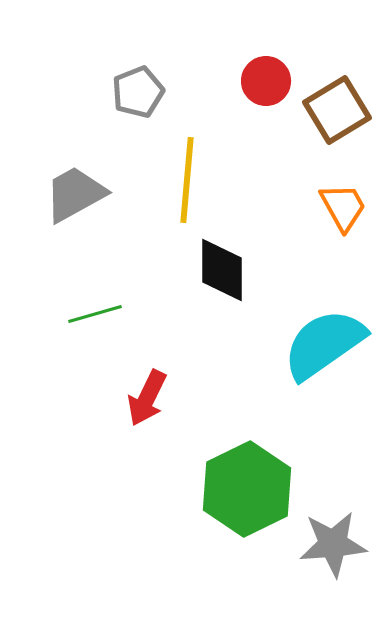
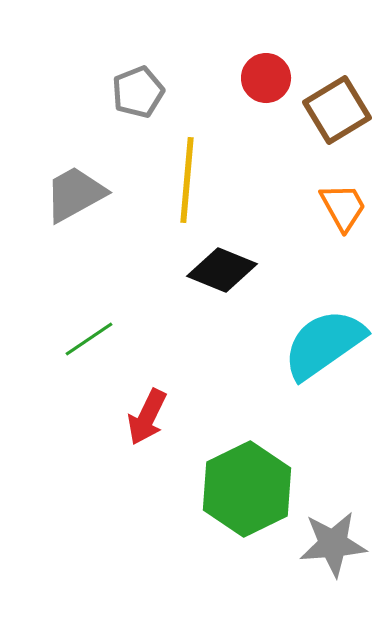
red circle: moved 3 px up
black diamond: rotated 68 degrees counterclockwise
green line: moved 6 px left, 25 px down; rotated 18 degrees counterclockwise
red arrow: moved 19 px down
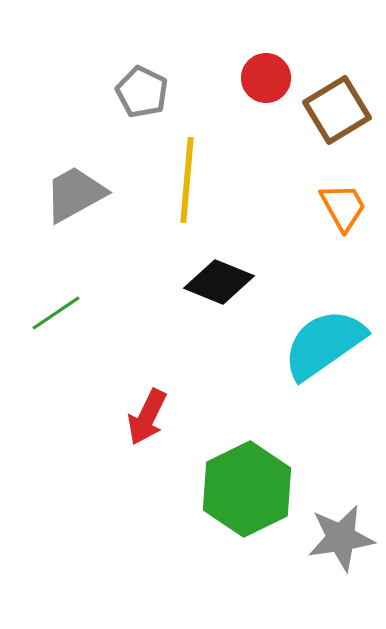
gray pentagon: moved 4 px right; rotated 24 degrees counterclockwise
black diamond: moved 3 px left, 12 px down
green line: moved 33 px left, 26 px up
gray star: moved 8 px right, 6 px up; rotated 4 degrees counterclockwise
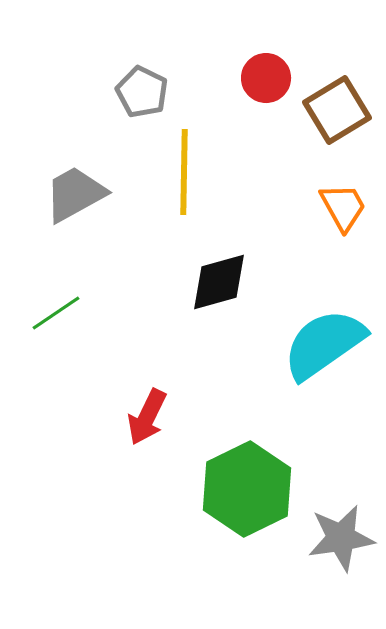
yellow line: moved 3 px left, 8 px up; rotated 4 degrees counterclockwise
black diamond: rotated 38 degrees counterclockwise
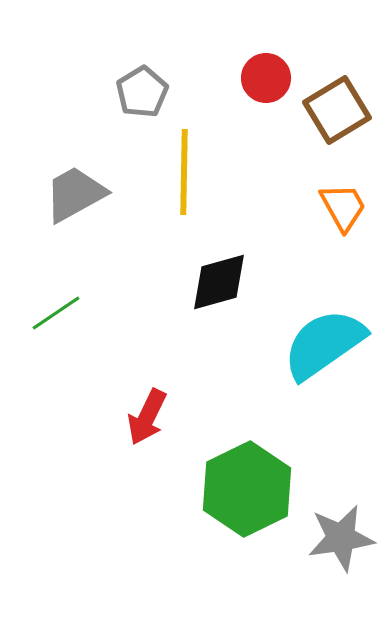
gray pentagon: rotated 15 degrees clockwise
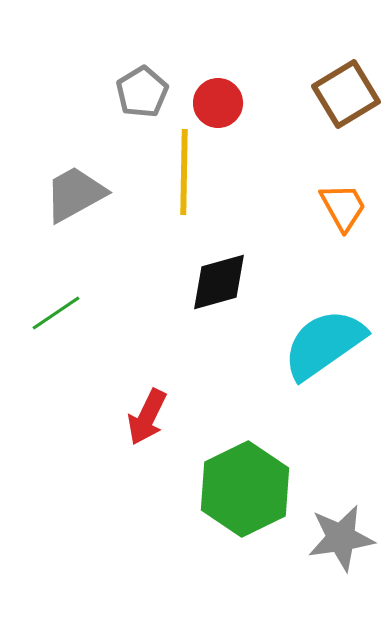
red circle: moved 48 px left, 25 px down
brown square: moved 9 px right, 16 px up
green hexagon: moved 2 px left
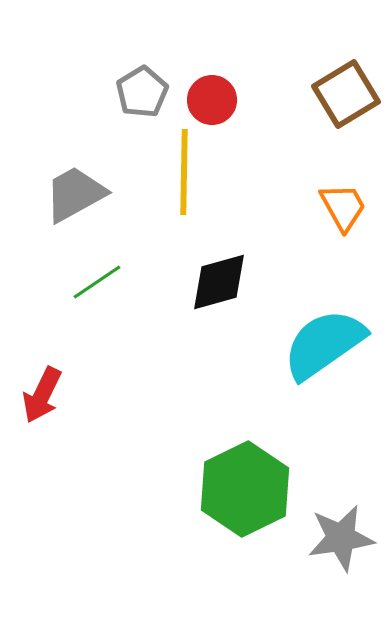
red circle: moved 6 px left, 3 px up
green line: moved 41 px right, 31 px up
red arrow: moved 105 px left, 22 px up
